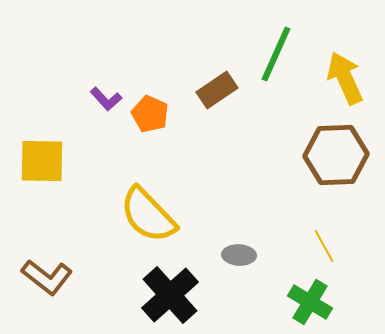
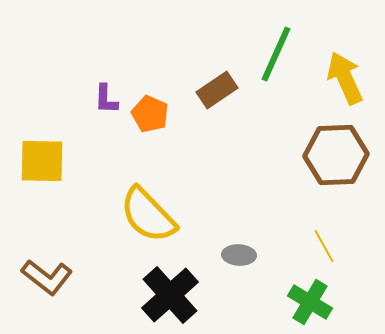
purple L-shape: rotated 44 degrees clockwise
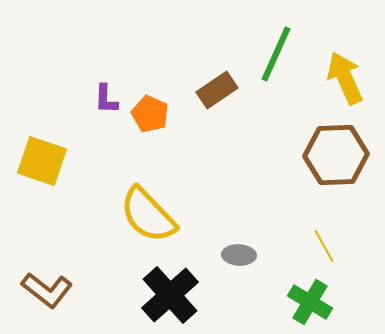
yellow square: rotated 18 degrees clockwise
brown L-shape: moved 13 px down
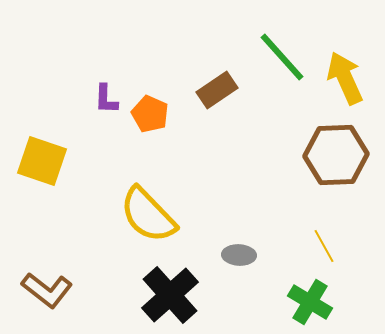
green line: moved 6 px right, 3 px down; rotated 66 degrees counterclockwise
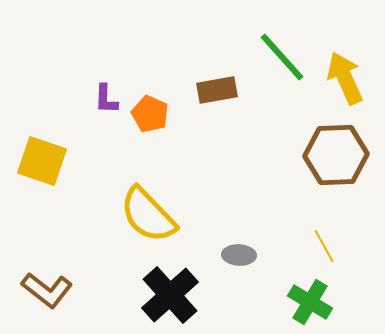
brown rectangle: rotated 24 degrees clockwise
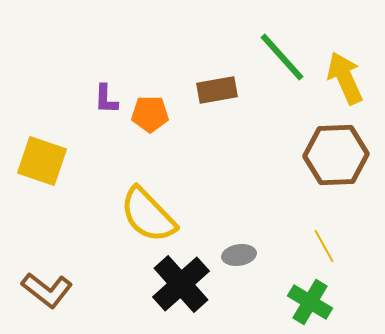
orange pentagon: rotated 24 degrees counterclockwise
gray ellipse: rotated 12 degrees counterclockwise
black cross: moved 11 px right, 11 px up
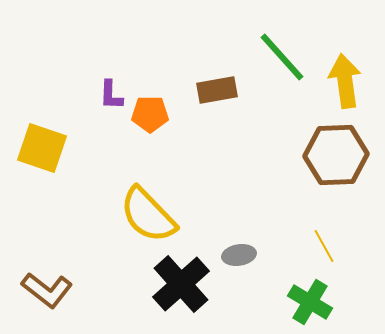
yellow arrow: moved 3 px down; rotated 16 degrees clockwise
purple L-shape: moved 5 px right, 4 px up
yellow square: moved 13 px up
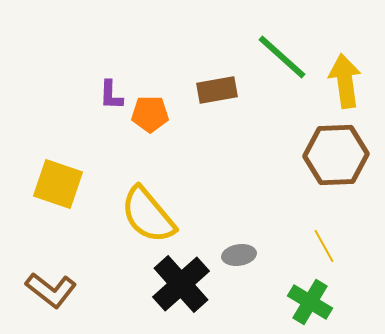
green line: rotated 6 degrees counterclockwise
yellow square: moved 16 px right, 36 px down
yellow semicircle: rotated 4 degrees clockwise
brown L-shape: moved 4 px right
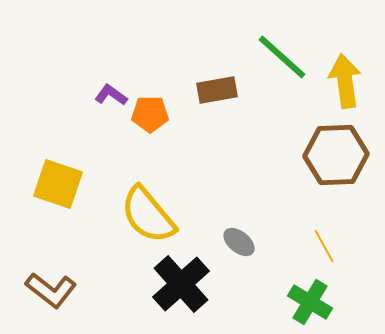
purple L-shape: rotated 124 degrees clockwise
gray ellipse: moved 13 px up; rotated 48 degrees clockwise
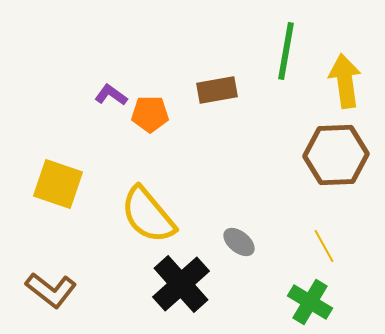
green line: moved 4 px right, 6 px up; rotated 58 degrees clockwise
